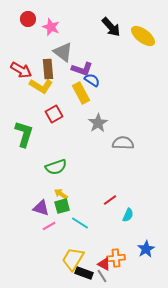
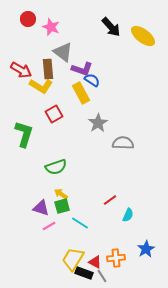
red triangle: moved 9 px left, 2 px up
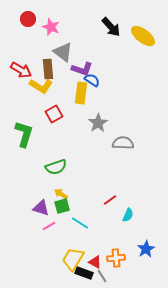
yellow rectangle: rotated 35 degrees clockwise
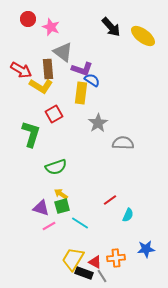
green L-shape: moved 7 px right
blue star: rotated 24 degrees clockwise
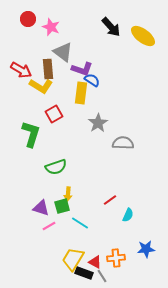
yellow arrow: moved 7 px right; rotated 120 degrees counterclockwise
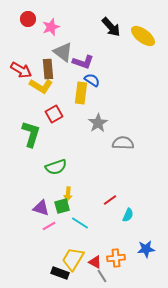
pink star: rotated 30 degrees clockwise
purple L-shape: moved 1 px right, 7 px up
black rectangle: moved 24 px left
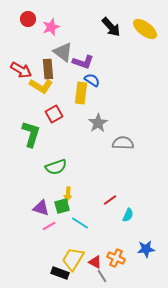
yellow ellipse: moved 2 px right, 7 px up
orange cross: rotated 30 degrees clockwise
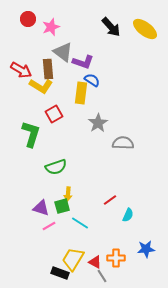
orange cross: rotated 24 degrees counterclockwise
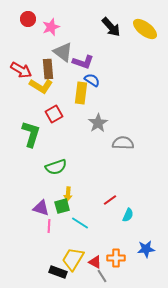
pink line: rotated 56 degrees counterclockwise
black rectangle: moved 2 px left, 1 px up
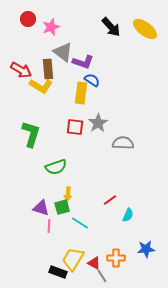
red square: moved 21 px right, 13 px down; rotated 36 degrees clockwise
green square: moved 1 px down
red triangle: moved 1 px left, 1 px down
